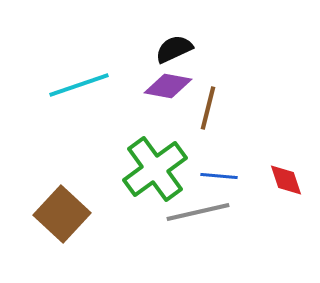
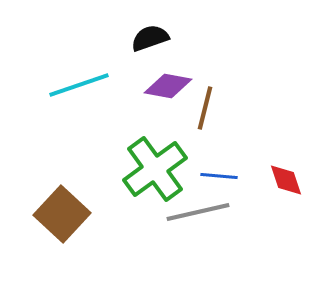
black semicircle: moved 24 px left, 11 px up; rotated 6 degrees clockwise
brown line: moved 3 px left
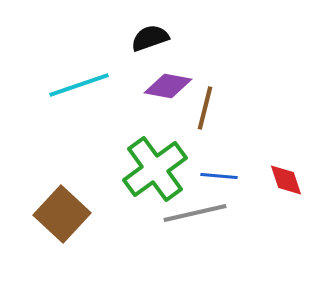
gray line: moved 3 px left, 1 px down
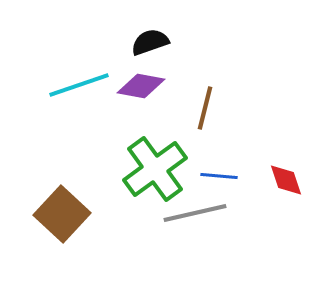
black semicircle: moved 4 px down
purple diamond: moved 27 px left
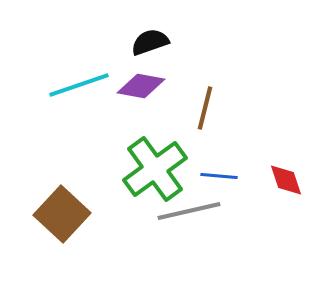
gray line: moved 6 px left, 2 px up
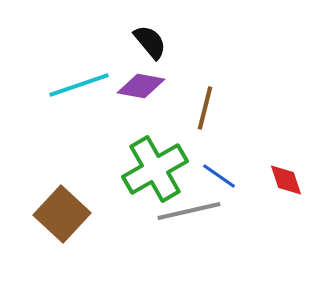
black semicircle: rotated 69 degrees clockwise
green cross: rotated 6 degrees clockwise
blue line: rotated 30 degrees clockwise
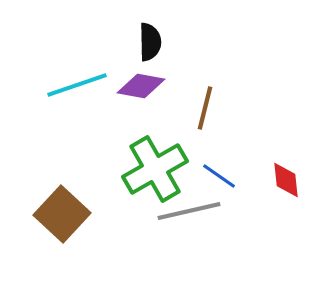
black semicircle: rotated 39 degrees clockwise
cyan line: moved 2 px left
red diamond: rotated 12 degrees clockwise
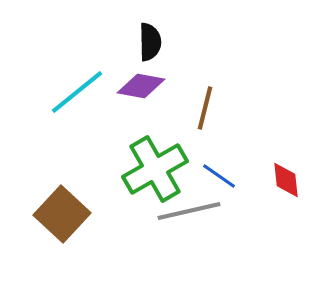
cyan line: moved 7 px down; rotated 20 degrees counterclockwise
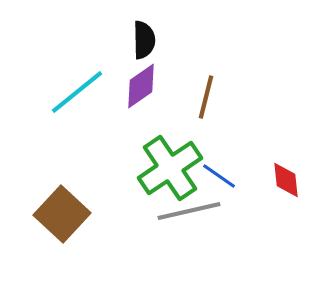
black semicircle: moved 6 px left, 2 px up
purple diamond: rotated 45 degrees counterclockwise
brown line: moved 1 px right, 11 px up
green cross: moved 15 px right, 1 px up; rotated 4 degrees counterclockwise
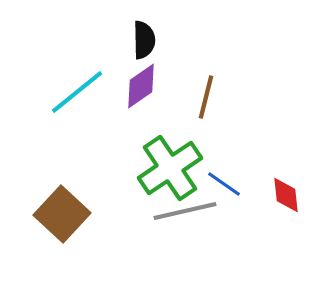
blue line: moved 5 px right, 8 px down
red diamond: moved 15 px down
gray line: moved 4 px left
